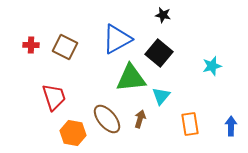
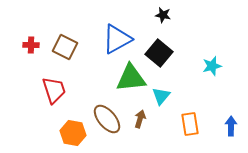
red trapezoid: moved 7 px up
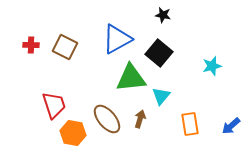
red trapezoid: moved 15 px down
blue arrow: rotated 132 degrees counterclockwise
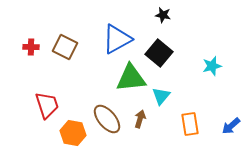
red cross: moved 2 px down
red trapezoid: moved 7 px left
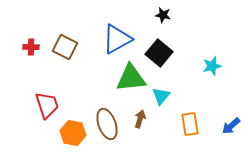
brown ellipse: moved 5 px down; rotated 20 degrees clockwise
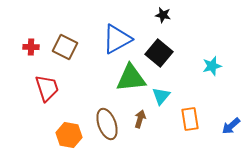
red trapezoid: moved 17 px up
orange rectangle: moved 5 px up
orange hexagon: moved 4 px left, 2 px down
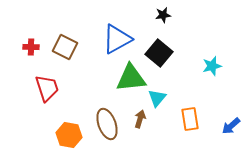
black star: rotated 21 degrees counterclockwise
cyan triangle: moved 4 px left, 2 px down
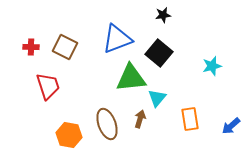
blue triangle: rotated 8 degrees clockwise
red trapezoid: moved 1 px right, 2 px up
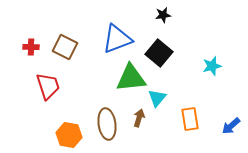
brown arrow: moved 1 px left, 1 px up
brown ellipse: rotated 12 degrees clockwise
